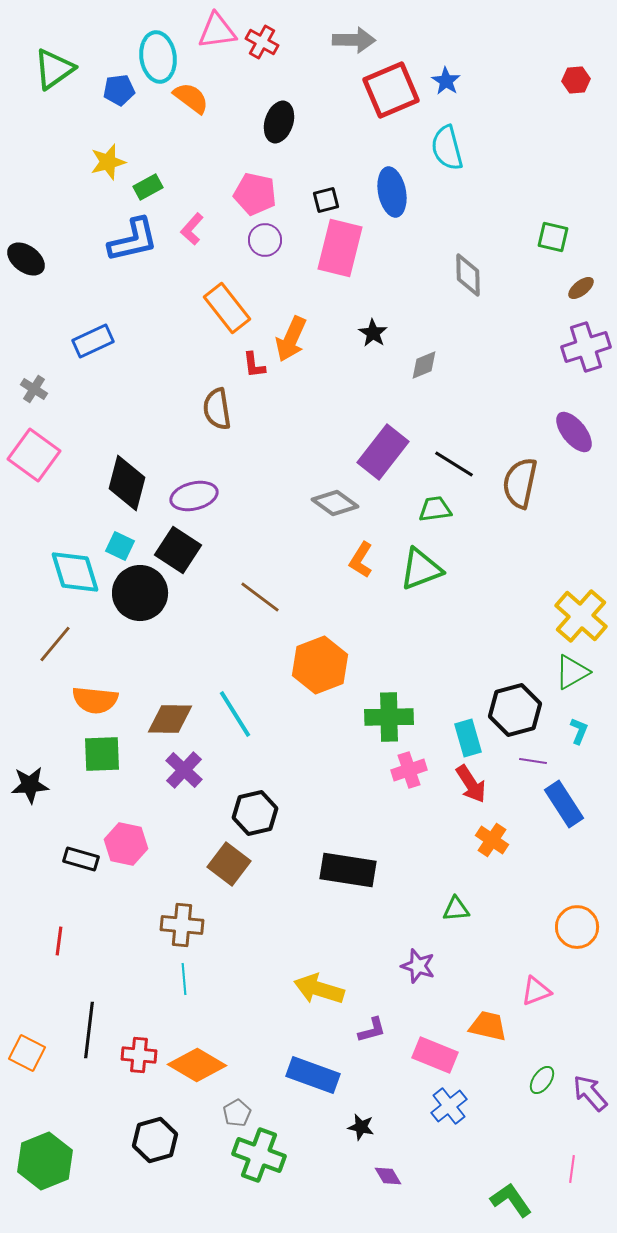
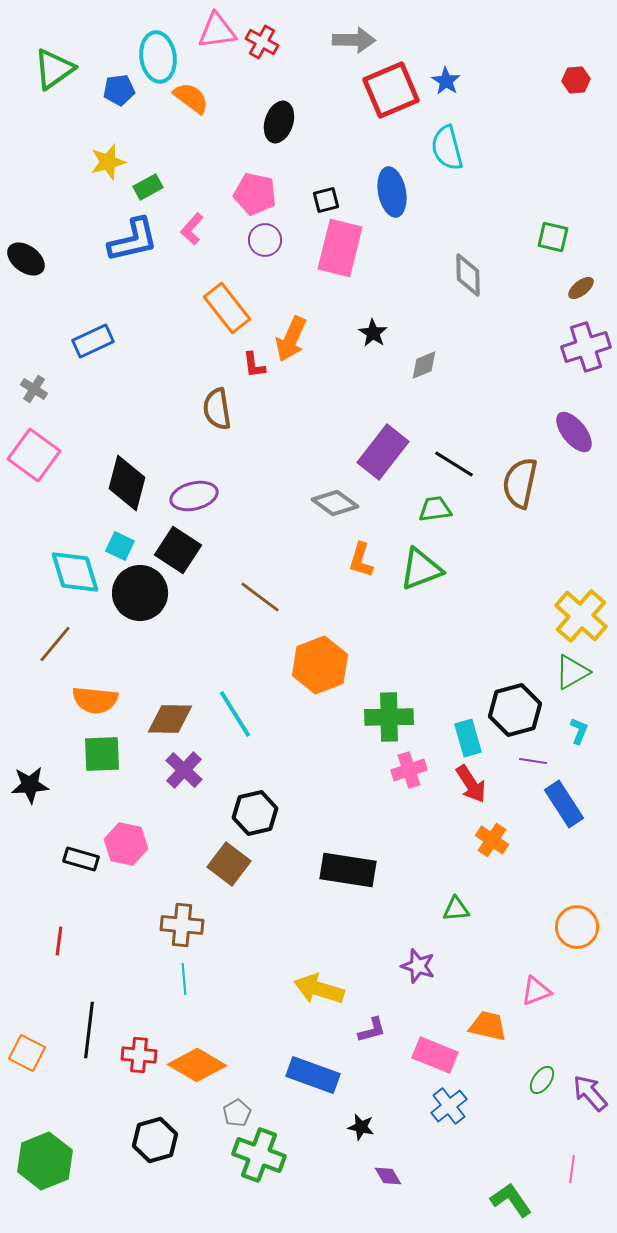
orange L-shape at (361, 560): rotated 15 degrees counterclockwise
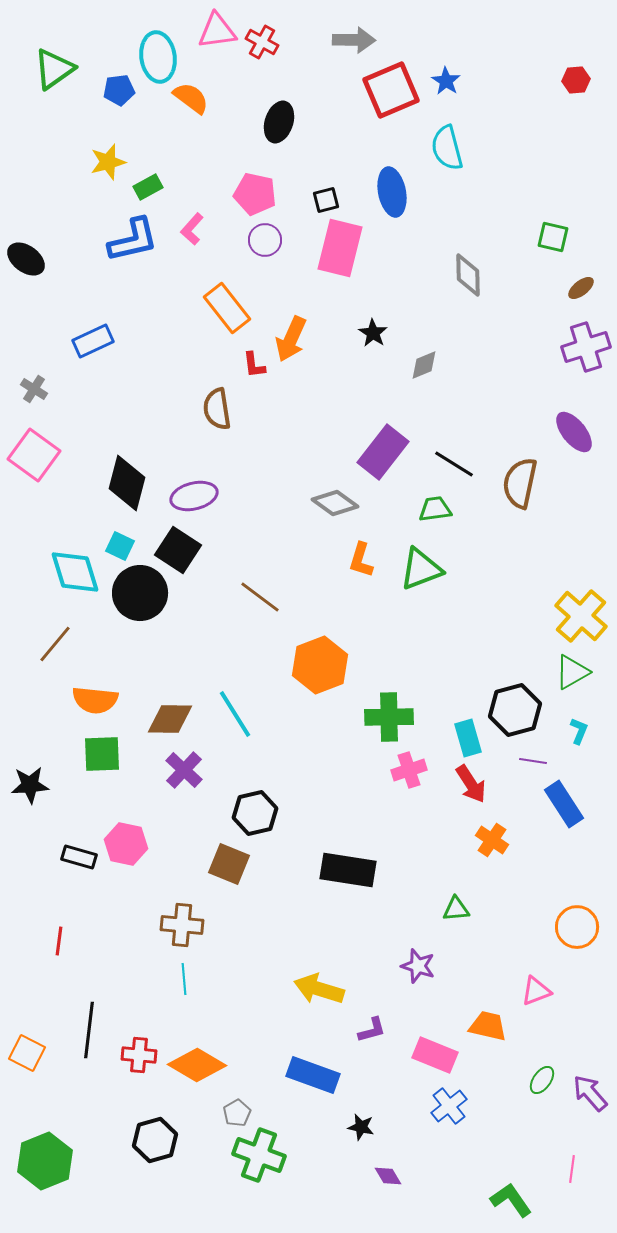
black rectangle at (81, 859): moved 2 px left, 2 px up
brown square at (229, 864): rotated 15 degrees counterclockwise
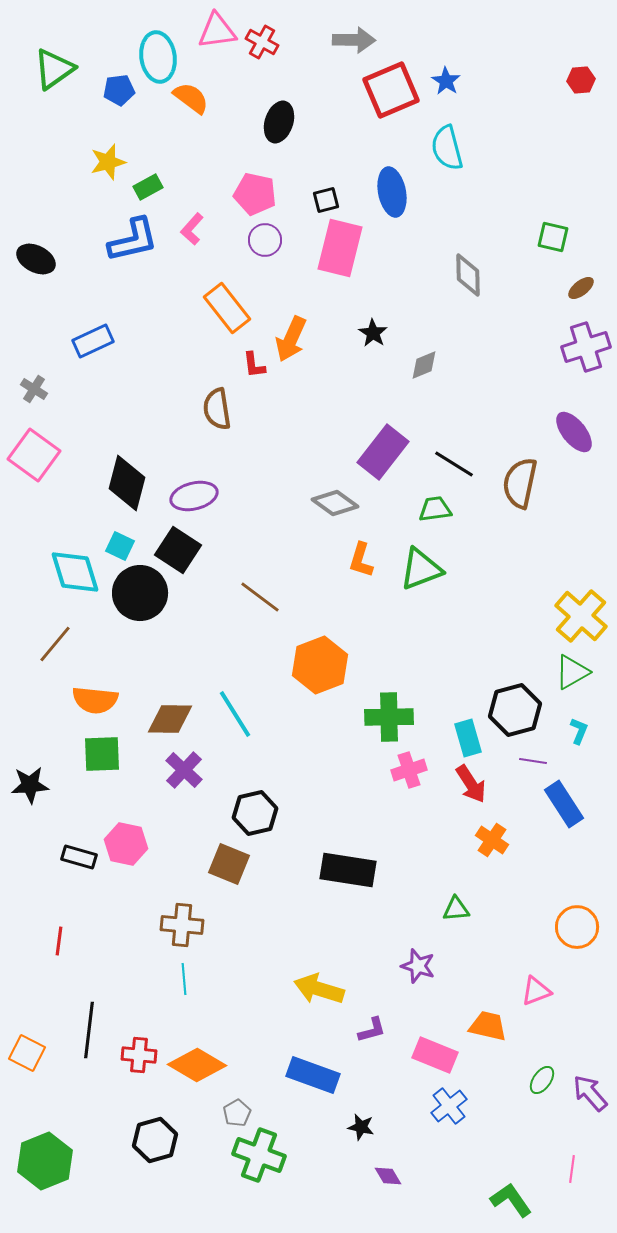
red hexagon at (576, 80): moved 5 px right
black ellipse at (26, 259): moved 10 px right; rotated 9 degrees counterclockwise
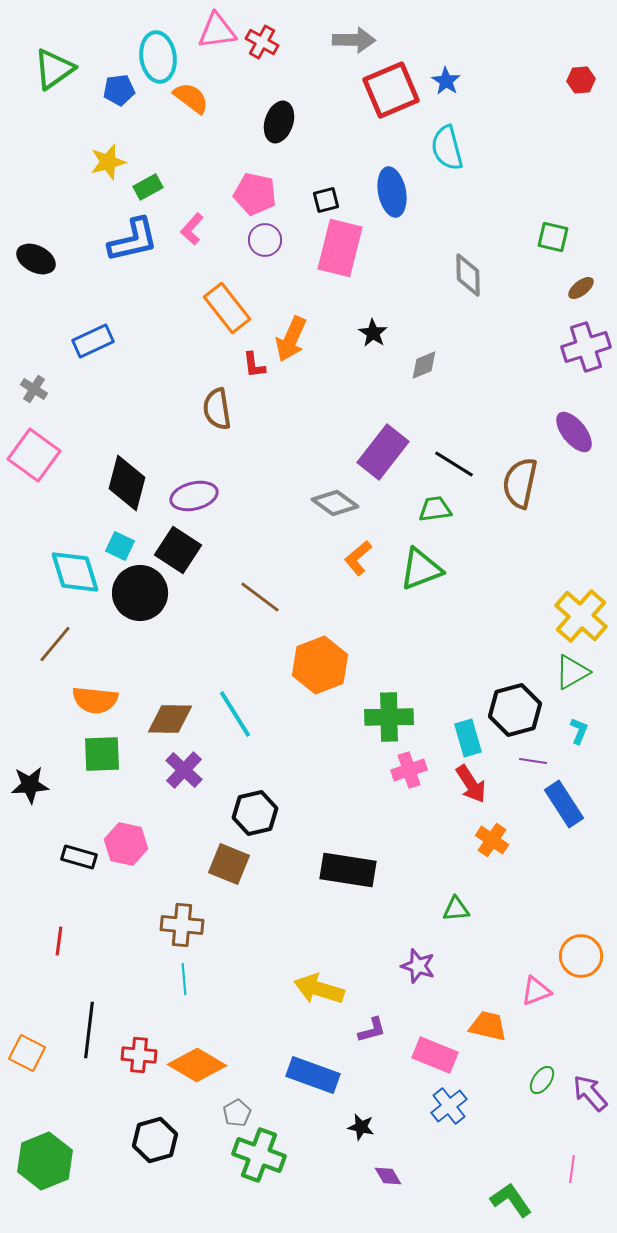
orange L-shape at (361, 560): moved 3 px left, 2 px up; rotated 33 degrees clockwise
orange circle at (577, 927): moved 4 px right, 29 px down
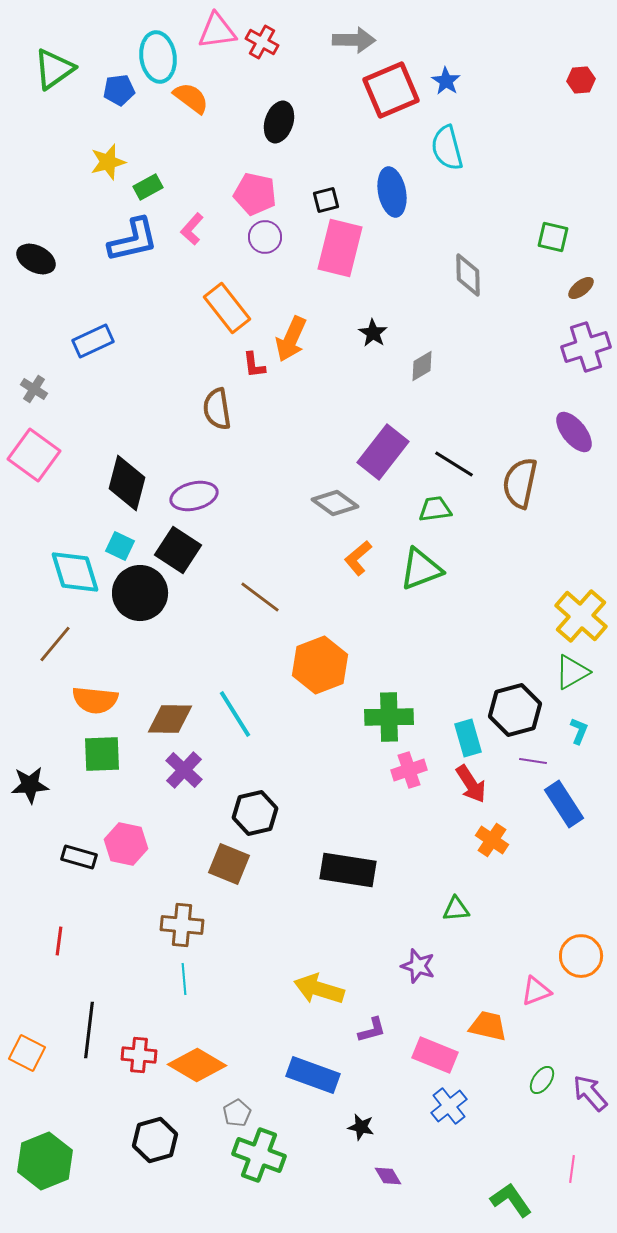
purple circle at (265, 240): moved 3 px up
gray diamond at (424, 365): moved 2 px left, 1 px down; rotated 8 degrees counterclockwise
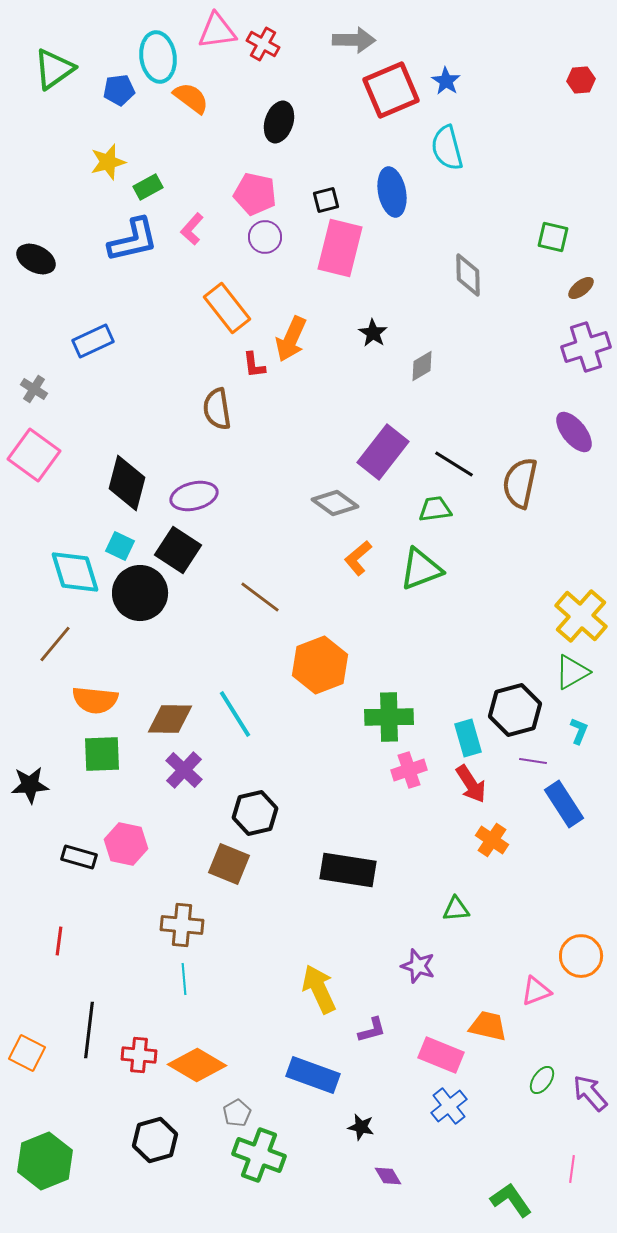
red cross at (262, 42): moved 1 px right, 2 px down
yellow arrow at (319, 989): rotated 48 degrees clockwise
pink rectangle at (435, 1055): moved 6 px right
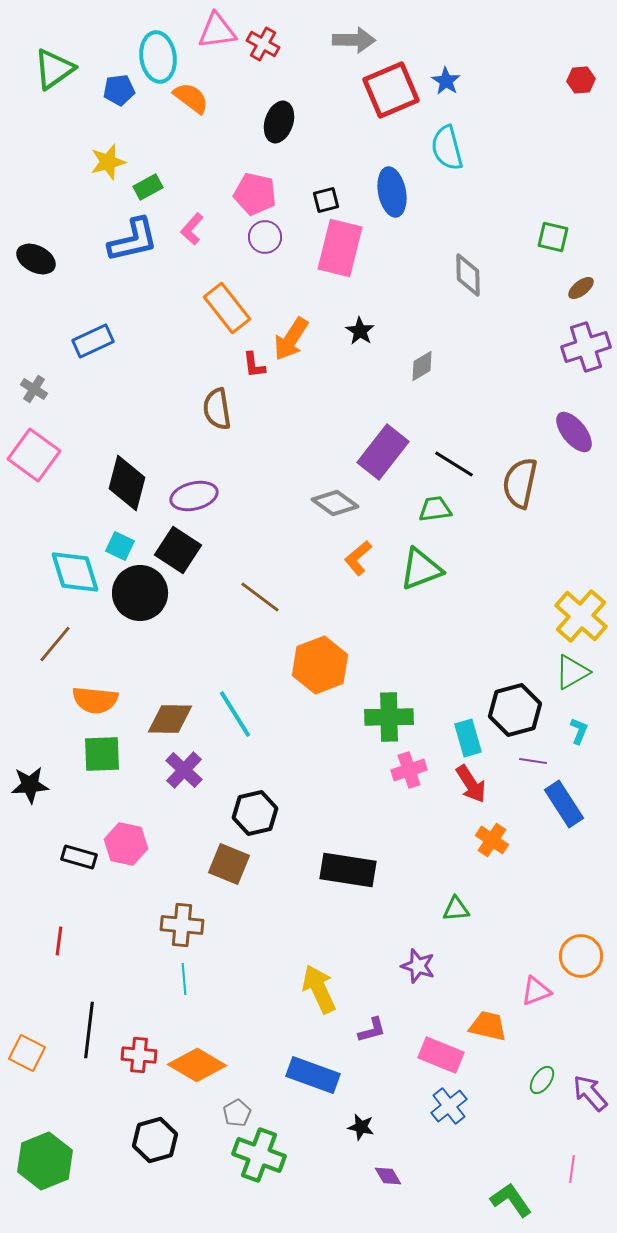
black star at (373, 333): moved 13 px left, 2 px up
orange arrow at (291, 339): rotated 9 degrees clockwise
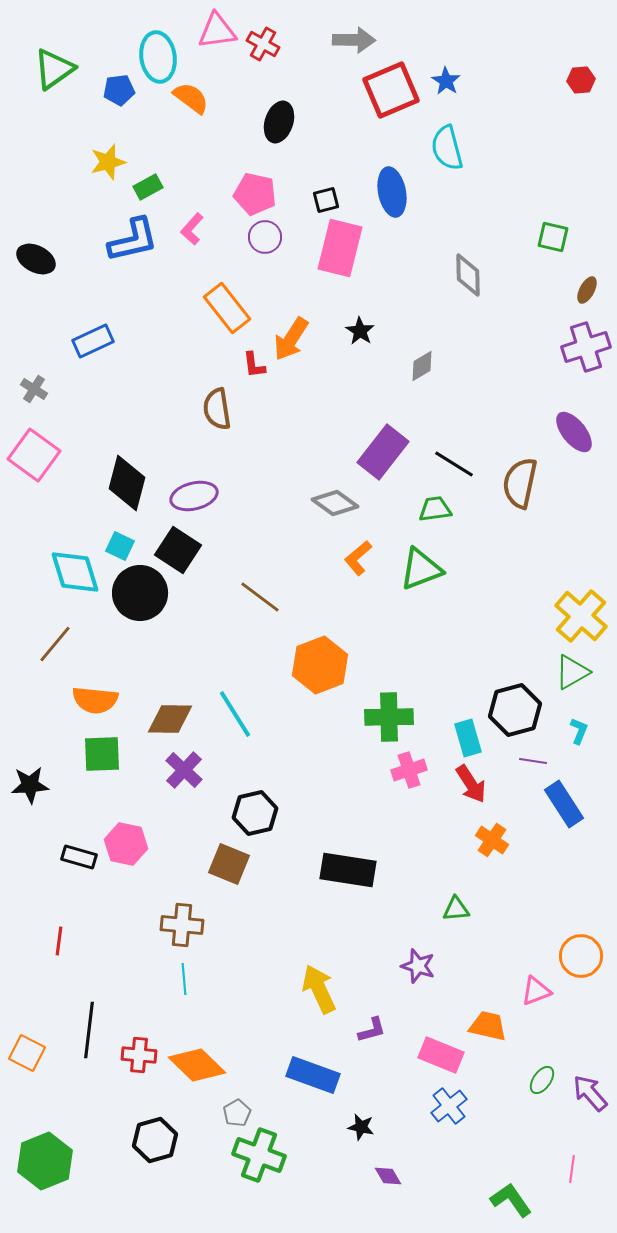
brown ellipse at (581, 288): moved 6 px right, 2 px down; rotated 24 degrees counterclockwise
orange diamond at (197, 1065): rotated 14 degrees clockwise
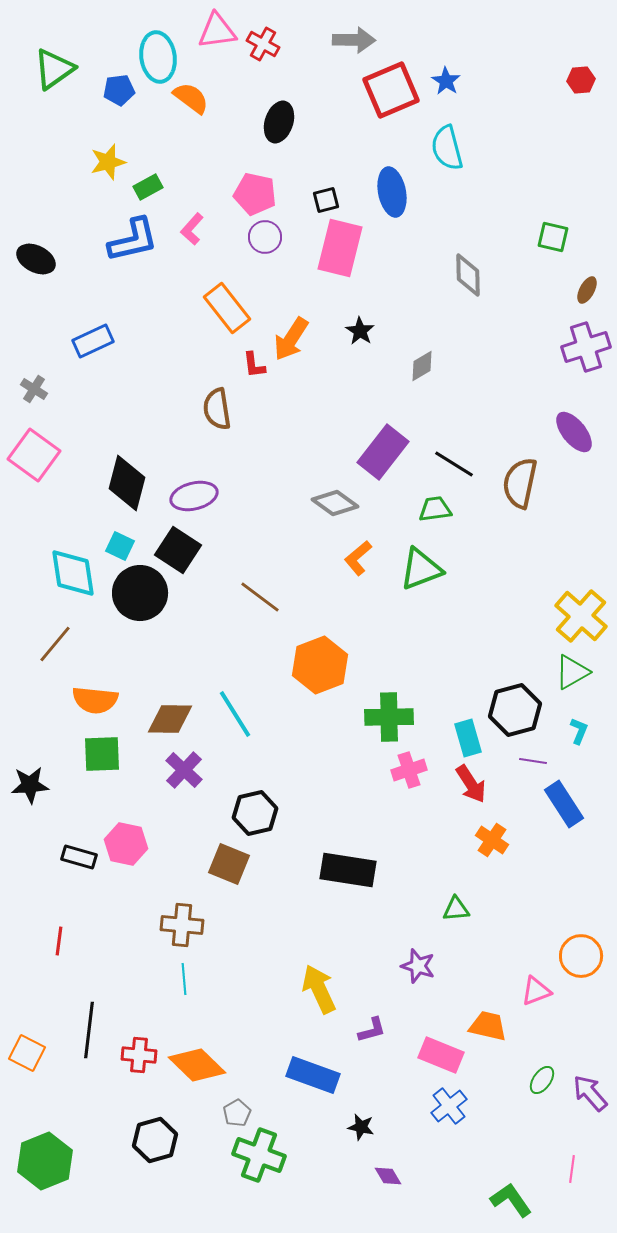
cyan diamond at (75, 572): moved 2 px left, 1 px down; rotated 8 degrees clockwise
